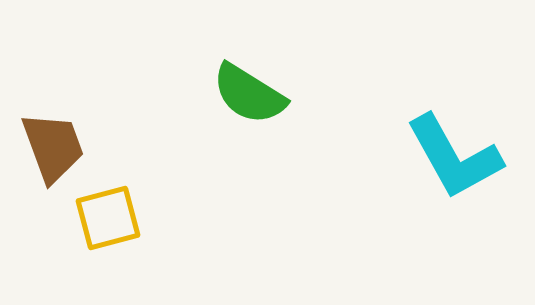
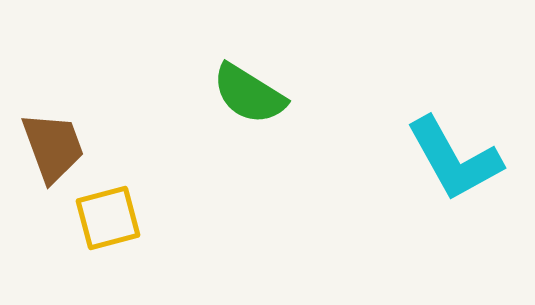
cyan L-shape: moved 2 px down
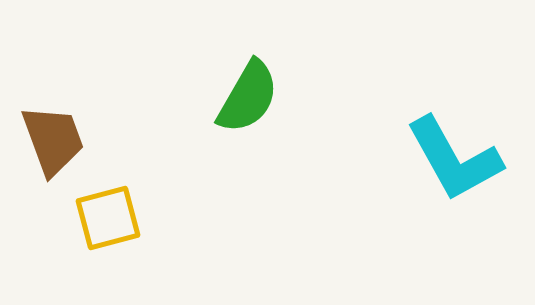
green semicircle: moved 1 px left, 3 px down; rotated 92 degrees counterclockwise
brown trapezoid: moved 7 px up
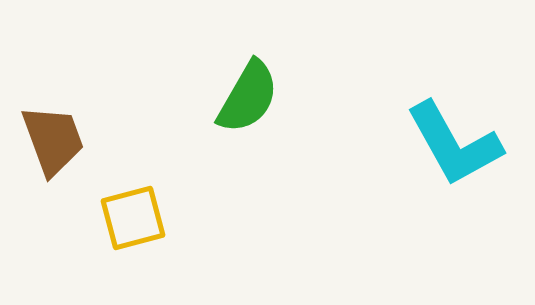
cyan L-shape: moved 15 px up
yellow square: moved 25 px right
